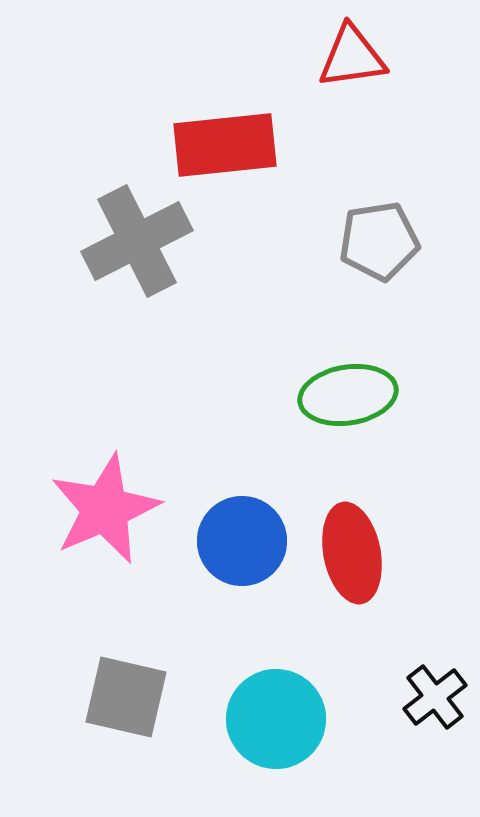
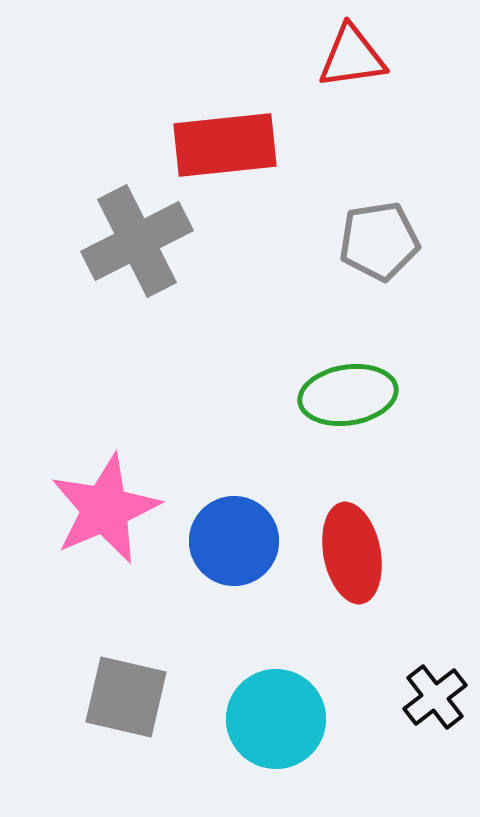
blue circle: moved 8 px left
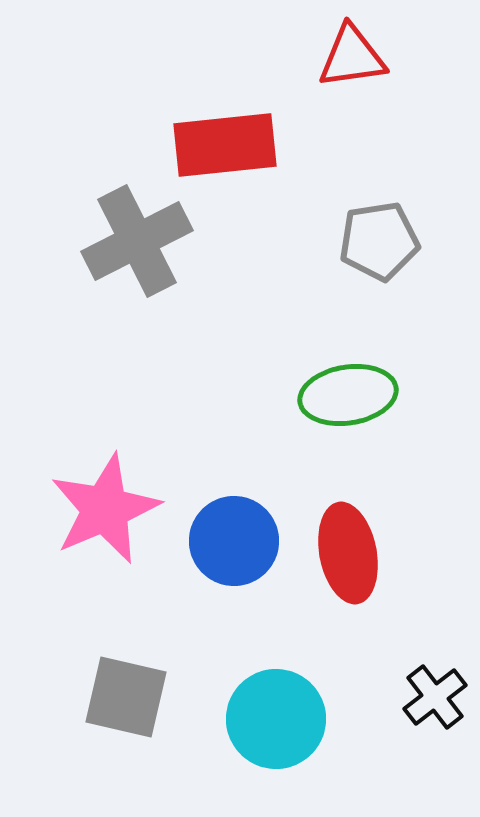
red ellipse: moved 4 px left
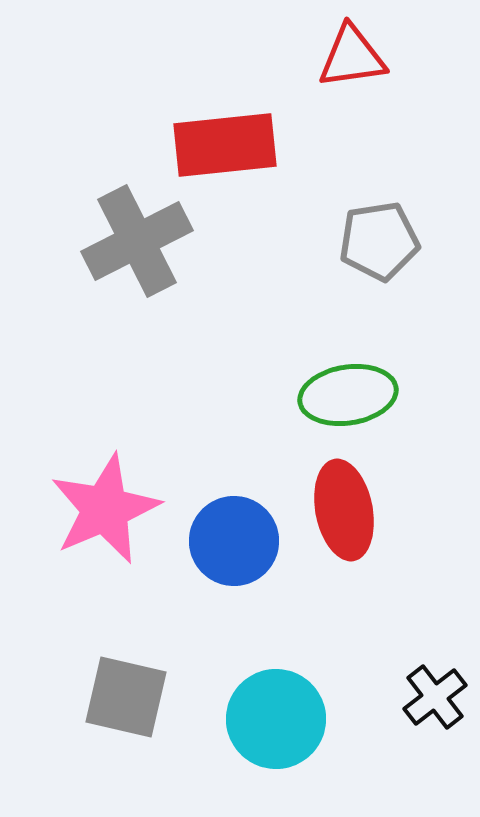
red ellipse: moved 4 px left, 43 px up
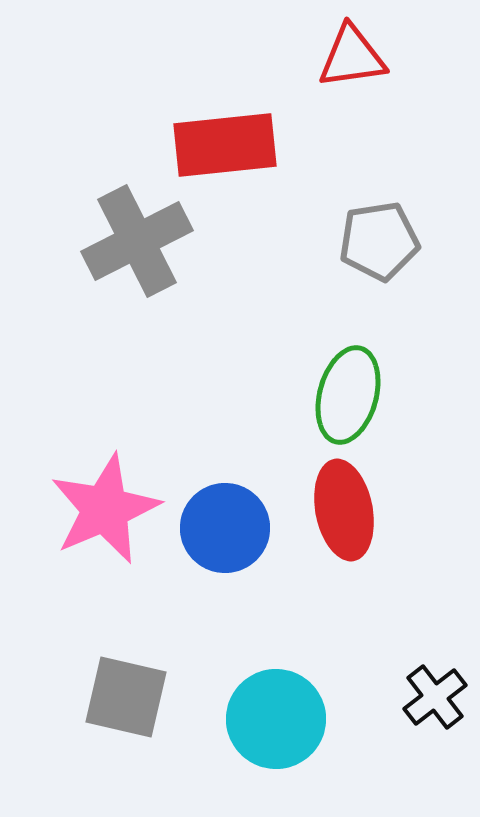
green ellipse: rotated 66 degrees counterclockwise
blue circle: moved 9 px left, 13 px up
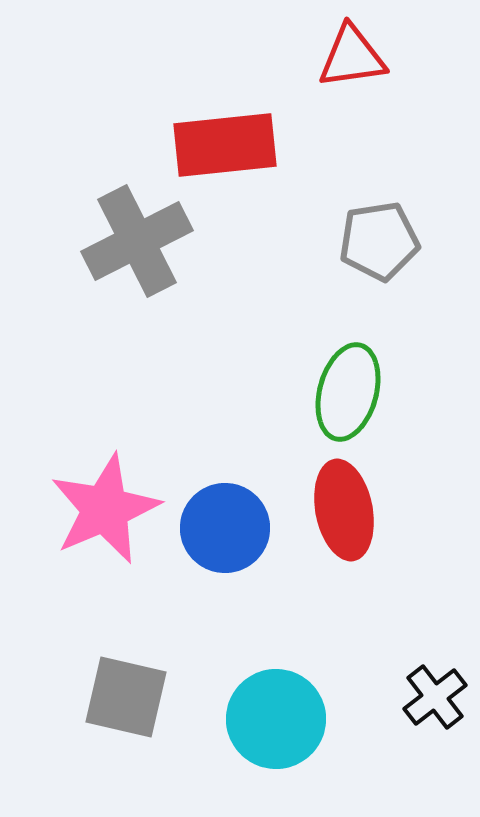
green ellipse: moved 3 px up
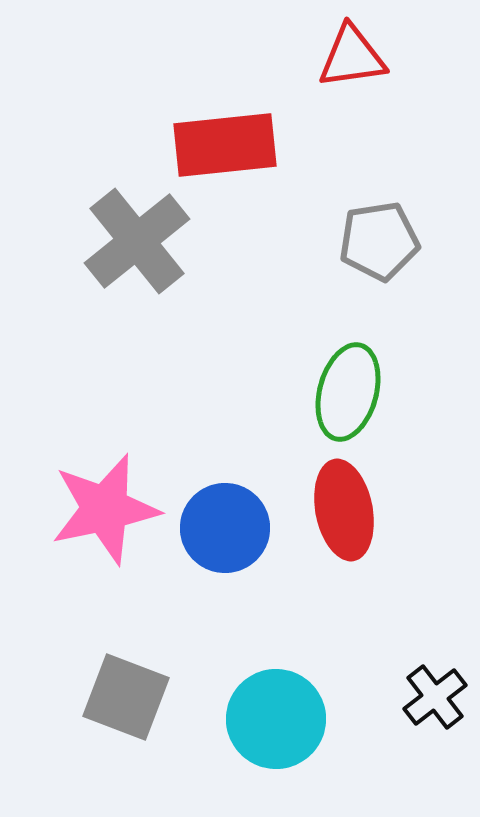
gray cross: rotated 12 degrees counterclockwise
pink star: rotated 11 degrees clockwise
gray square: rotated 8 degrees clockwise
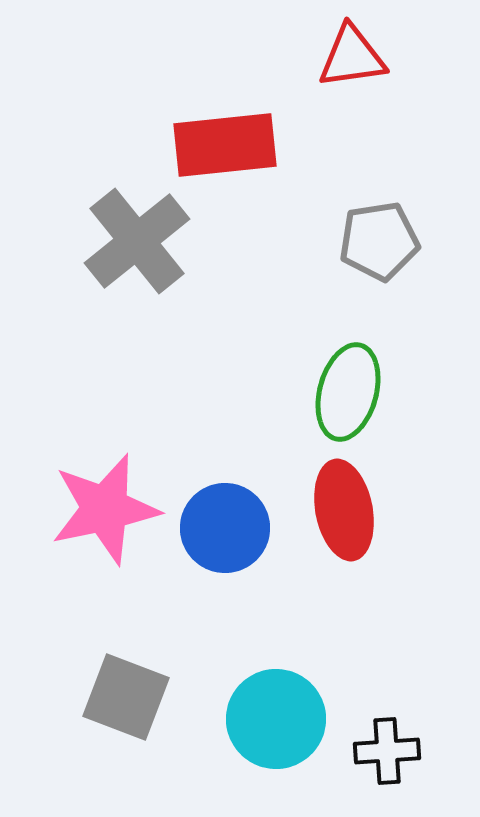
black cross: moved 48 px left, 54 px down; rotated 34 degrees clockwise
